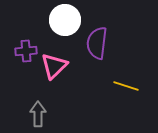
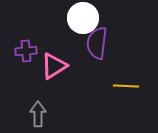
white circle: moved 18 px right, 2 px up
pink triangle: rotated 12 degrees clockwise
yellow line: rotated 15 degrees counterclockwise
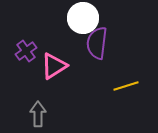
purple cross: rotated 30 degrees counterclockwise
yellow line: rotated 20 degrees counterclockwise
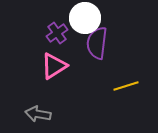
white circle: moved 2 px right
purple cross: moved 31 px right, 18 px up
gray arrow: rotated 80 degrees counterclockwise
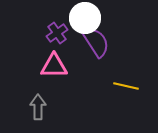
purple semicircle: moved 1 px left, 1 px up; rotated 140 degrees clockwise
pink triangle: rotated 32 degrees clockwise
yellow line: rotated 30 degrees clockwise
gray arrow: moved 7 px up; rotated 80 degrees clockwise
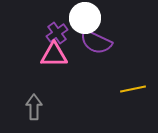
purple semicircle: rotated 148 degrees clockwise
pink triangle: moved 11 px up
yellow line: moved 7 px right, 3 px down; rotated 25 degrees counterclockwise
gray arrow: moved 4 px left
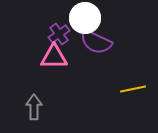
purple cross: moved 2 px right, 1 px down
pink triangle: moved 2 px down
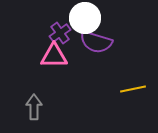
purple cross: moved 1 px right, 1 px up
purple semicircle: rotated 8 degrees counterclockwise
pink triangle: moved 1 px up
